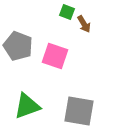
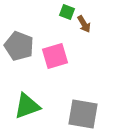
gray pentagon: moved 1 px right
pink square: rotated 36 degrees counterclockwise
gray square: moved 4 px right, 3 px down
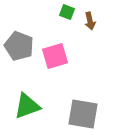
brown arrow: moved 6 px right, 3 px up; rotated 18 degrees clockwise
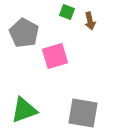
gray pentagon: moved 5 px right, 13 px up; rotated 8 degrees clockwise
green triangle: moved 3 px left, 4 px down
gray square: moved 1 px up
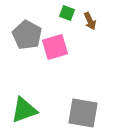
green square: moved 1 px down
brown arrow: rotated 12 degrees counterclockwise
gray pentagon: moved 3 px right, 2 px down
pink square: moved 9 px up
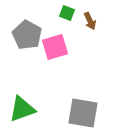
green triangle: moved 2 px left, 1 px up
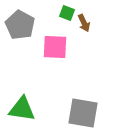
brown arrow: moved 6 px left, 2 px down
gray pentagon: moved 7 px left, 10 px up
pink square: rotated 20 degrees clockwise
green triangle: rotated 28 degrees clockwise
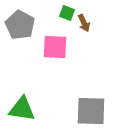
gray square: moved 8 px right, 2 px up; rotated 8 degrees counterclockwise
